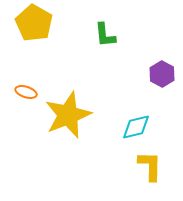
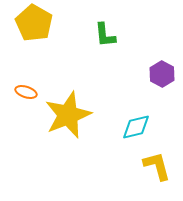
yellow L-shape: moved 7 px right; rotated 16 degrees counterclockwise
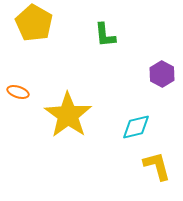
orange ellipse: moved 8 px left
yellow star: rotated 15 degrees counterclockwise
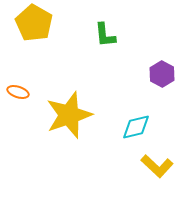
yellow star: moved 1 px right; rotated 18 degrees clockwise
yellow L-shape: rotated 148 degrees clockwise
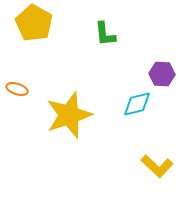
green L-shape: moved 1 px up
purple hexagon: rotated 25 degrees counterclockwise
orange ellipse: moved 1 px left, 3 px up
cyan diamond: moved 1 px right, 23 px up
